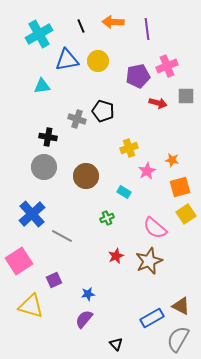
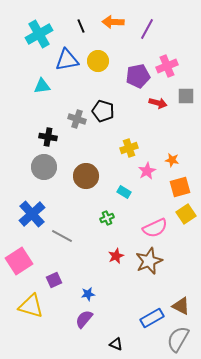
purple line: rotated 35 degrees clockwise
pink semicircle: rotated 65 degrees counterclockwise
black triangle: rotated 24 degrees counterclockwise
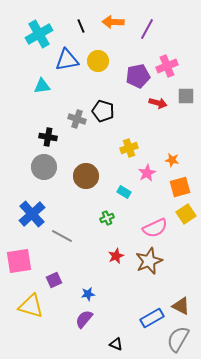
pink star: moved 2 px down
pink square: rotated 24 degrees clockwise
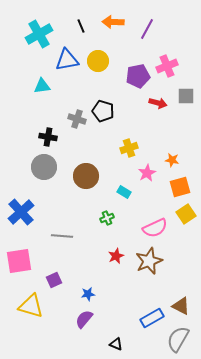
blue cross: moved 11 px left, 2 px up
gray line: rotated 25 degrees counterclockwise
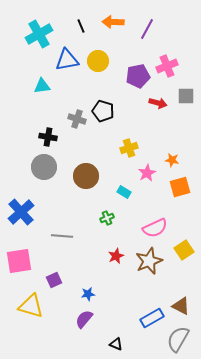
yellow square: moved 2 px left, 36 px down
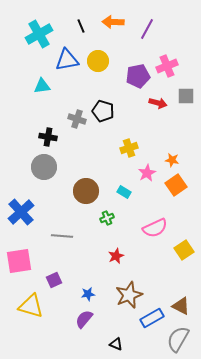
brown circle: moved 15 px down
orange square: moved 4 px left, 2 px up; rotated 20 degrees counterclockwise
brown star: moved 20 px left, 34 px down
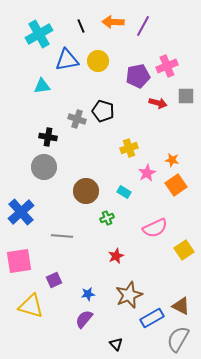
purple line: moved 4 px left, 3 px up
black triangle: rotated 24 degrees clockwise
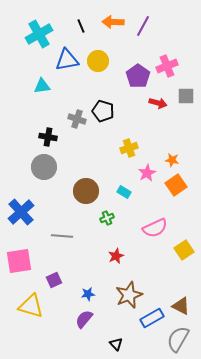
purple pentagon: rotated 25 degrees counterclockwise
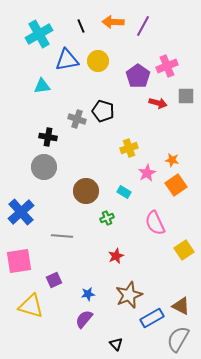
pink semicircle: moved 5 px up; rotated 90 degrees clockwise
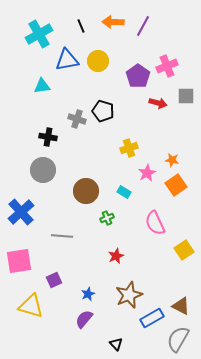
gray circle: moved 1 px left, 3 px down
blue star: rotated 16 degrees counterclockwise
